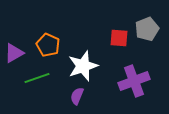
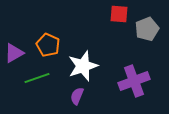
red square: moved 24 px up
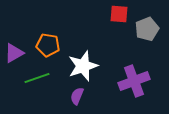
orange pentagon: rotated 15 degrees counterclockwise
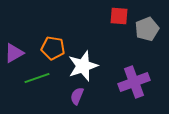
red square: moved 2 px down
orange pentagon: moved 5 px right, 3 px down
purple cross: moved 1 px down
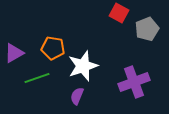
red square: moved 3 px up; rotated 24 degrees clockwise
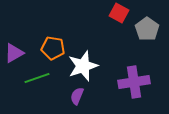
gray pentagon: rotated 15 degrees counterclockwise
purple cross: rotated 12 degrees clockwise
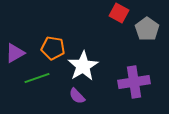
purple triangle: moved 1 px right
white star: rotated 12 degrees counterclockwise
purple semicircle: rotated 66 degrees counterclockwise
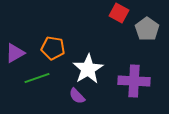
white star: moved 5 px right, 3 px down
purple cross: moved 1 px up; rotated 12 degrees clockwise
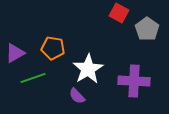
green line: moved 4 px left
